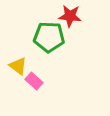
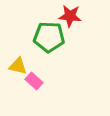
yellow triangle: rotated 24 degrees counterclockwise
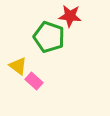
green pentagon: rotated 16 degrees clockwise
yellow triangle: rotated 24 degrees clockwise
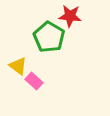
green pentagon: rotated 12 degrees clockwise
